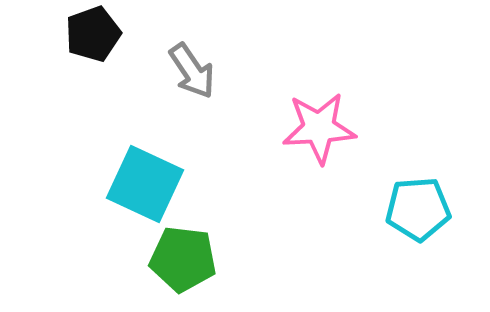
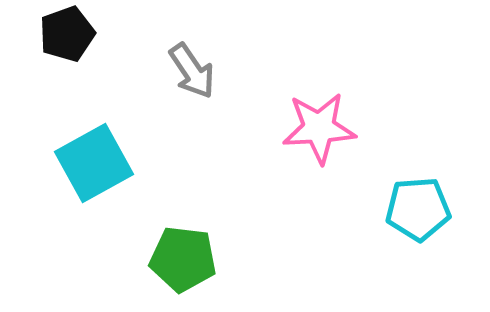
black pentagon: moved 26 px left
cyan square: moved 51 px left, 21 px up; rotated 36 degrees clockwise
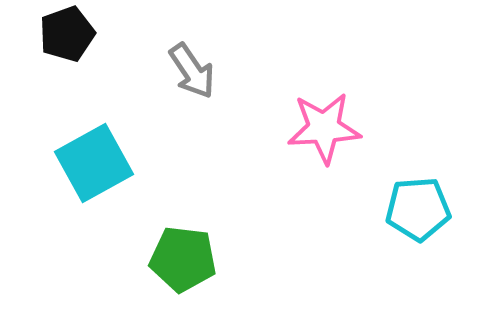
pink star: moved 5 px right
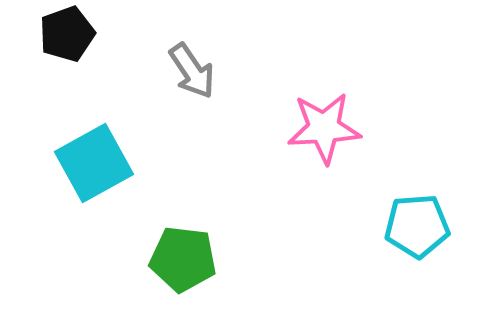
cyan pentagon: moved 1 px left, 17 px down
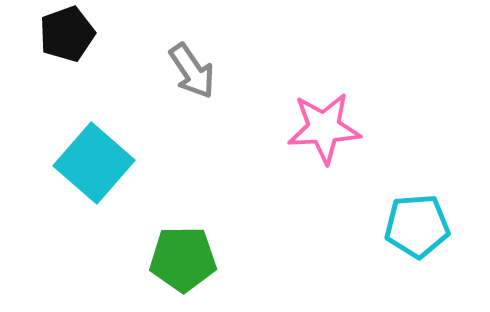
cyan square: rotated 20 degrees counterclockwise
green pentagon: rotated 8 degrees counterclockwise
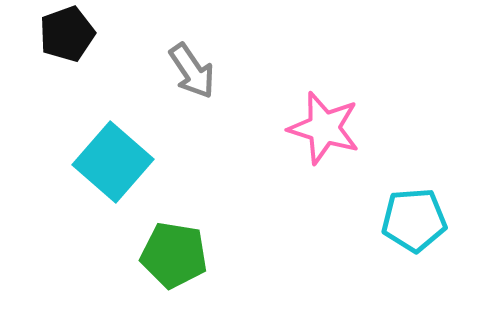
pink star: rotated 20 degrees clockwise
cyan square: moved 19 px right, 1 px up
cyan pentagon: moved 3 px left, 6 px up
green pentagon: moved 9 px left, 4 px up; rotated 10 degrees clockwise
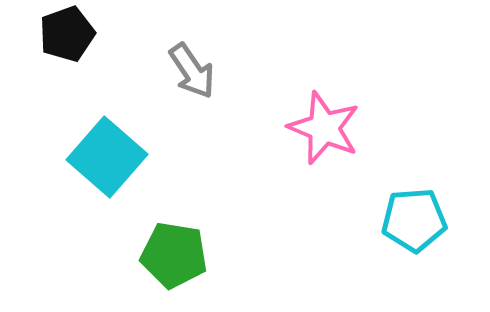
pink star: rotated 6 degrees clockwise
cyan square: moved 6 px left, 5 px up
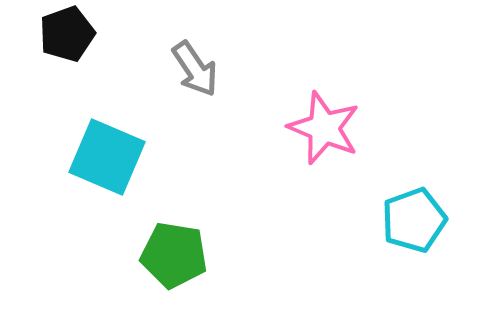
gray arrow: moved 3 px right, 2 px up
cyan square: rotated 18 degrees counterclockwise
cyan pentagon: rotated 16 degrees counterclockwise
